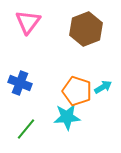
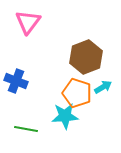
brown hexagon: moved 28 px down
blue cross: moved 4 px left, 2 px up
orange pentagon: moved 2 px down
cyan star: moved 2 px left, 1 px up
green line: rotated 60 degrees clockwise
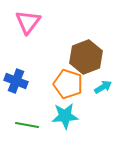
orange pentagon: moved 9 px left, 9 px up
green line: moved 1 px right, 4 px up
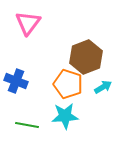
pink triangle: moved 1 px down
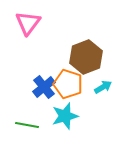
blue cross: moved 28 px right, 6 px down; rotated 30 degrees clockwise
cyan star: rotated 12 degrees counterclockwise
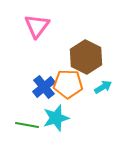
pink triangle: moved 9 px right, 3 px down
brown hexagon: rotated 12 degrees counterclockwise
orange pentagon: rotated 16 degrees counterclockwise
cyan star: moved 9 px left, 2 px down
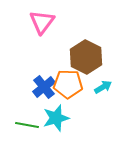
pink triangle: moved 5 px right, 4 px up
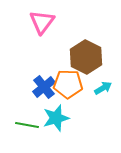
cyan arrow: moved 1 px down
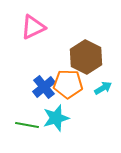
pink triangle: moved 9 px left, 5 px down; rotated 28 degrees clockwise
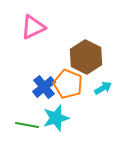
orange pentagon: rotated 20 degrees clockwise
